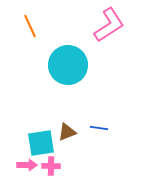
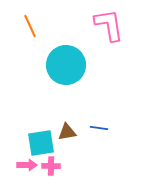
pink L-shape: rotated 66 degrees counterclockwise
cyan circle: moved 2 px left
brown triangle: rotated 12 degrees clockwise
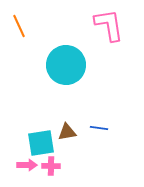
orange line: moved 11 px left
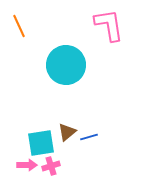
blue line: moved 10 px left, 9 px down; rotated 24 degrees counterclockwise
brown triangle: rotated 30 degrees counterclockwise
pink cross: rotated 18 degrees counterclockwise
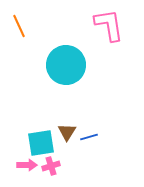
brown triangle: rotated 18 degrees counterclockwise
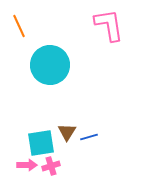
cyan circle: moved 16 px left
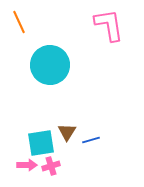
orange line: moved 4 px up
blue line: moved 2 px right, 3 px down
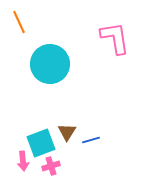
pink L-shape: moved 6 px right, 13 px down
cyan circle: moved 1 px up
cyan square: rotated 12 degrees counterclockwise
pink arrow: moved 4 px left, 4 px up; rotated 84 degrees clockwise
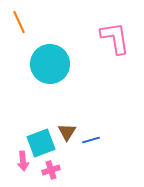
pink cross: moved 4 px down
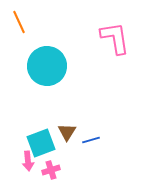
cyan circle: moved 3 px left, 2 px down
pink arrow: moved 5 px right
